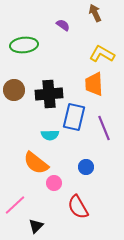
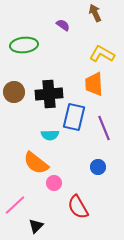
brown circle: moved 2 px down
blue circle: moved 12 px right
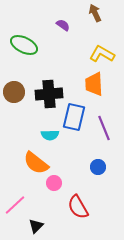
green ellipse: rotated 32 degrees clockwise
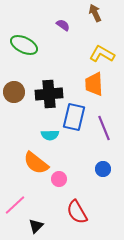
blue circle: moved 5 px right, 2 px down
pink circle: moved 5 px right, 4 px up
red semicircle: moved 1 px left, 5 px down
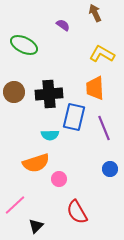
orange trapezoid: moved 1 px right, 4 px down
orange semicircle: rotated 56 degrees counterclockwise
blue circle: moved 7 px right
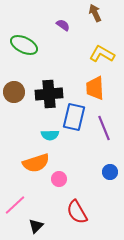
blue circle: moved 3 px down
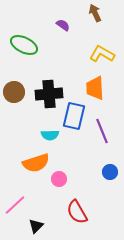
blue rectangle: moved 1 px up
purple line: moved 2 px left, 3 px down
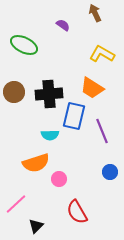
orange trapezoid: moved 3 px left; rotated 55 degrees counterclockwise
pink line: moved 1 px right, 1 px up
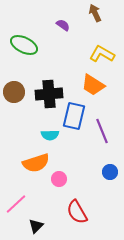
orange trapezoid: moved 1 px right, 3 px up
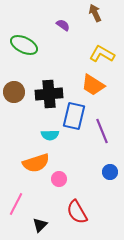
pink line: rotated 20 degrees counterclockwise
black triangle: moved 4 px right, 1 px up
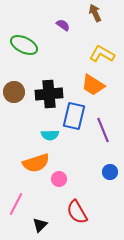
purple line: moved 1 px right, 1 px up
